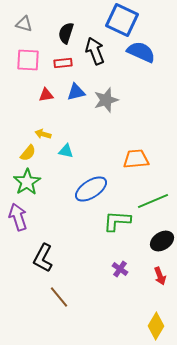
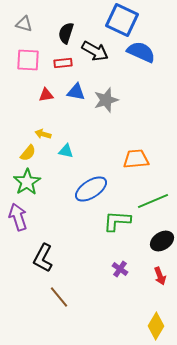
black arrow: rotated 140 degrees clockwise
blue triangle: rotated 24 degrees clockwise
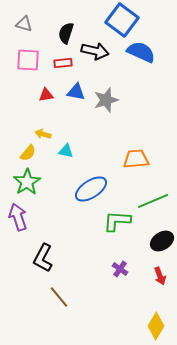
blue square: rotated 12 degrees clockwise
black arrow: rotated 16 degrees counterclockwise
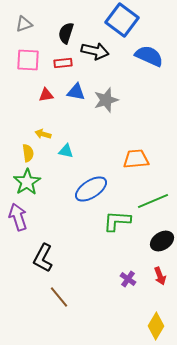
gray triangle: rotated 36 degrees counterclockwise
blue semicircle: moved 8 px right, 4 px down
yellow semicircle: rotated 48 degrees counterclockwise
purple cross: moved 8 px right, 10 px down
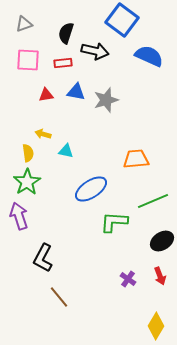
purple arrow: moved 1 px right, 1 px up
green L-shape: moved 3 px left, 1 px down
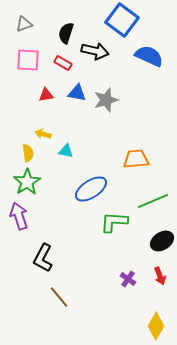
red rectangle: rotated 36 degrees clockwise
blue triangle: moved 1 px right, 1 px down
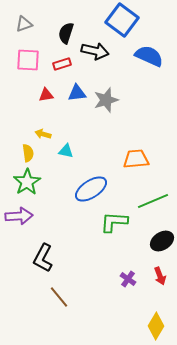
red rectangle: moved 1 px left, 1 px down; rotated 48 degrees counterclockwise
blue triangle: rotated 18 degrees counterclockwise
purple arrow: rotated 104 degrees clockwise
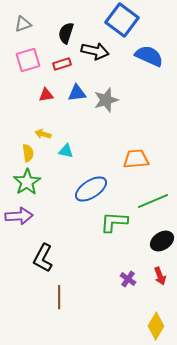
gray triangle: moved 1 px left
pink square: rotated 20 degrees counterclockwise
brown line: rotated 40 degrees clockwise
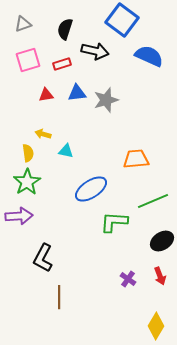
black semicircle: moved 1 px left, 4 px up
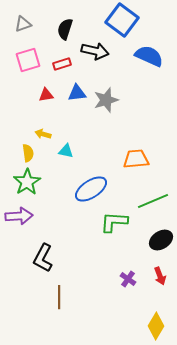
black ellipse: moved 1 px left, 1 px up
